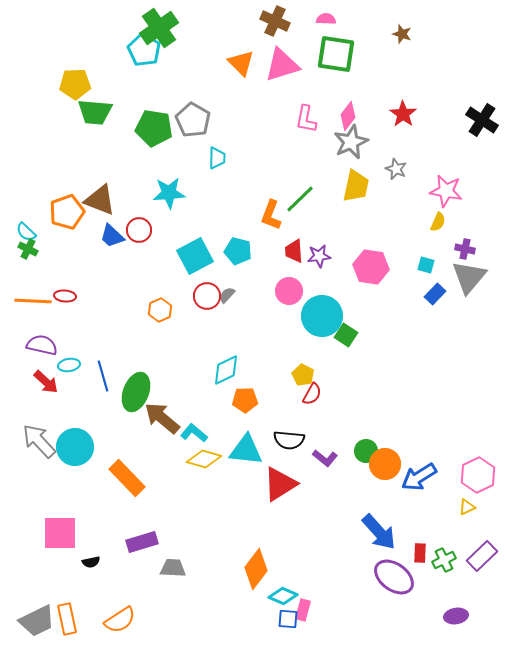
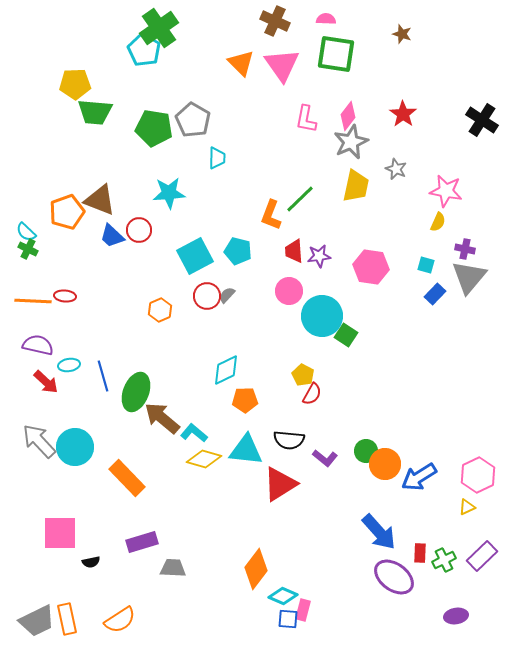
pink triangle at (282, 65): rotated 48 degrees counterclockwise
purple semicircle at (42, 345): moved 4 px left
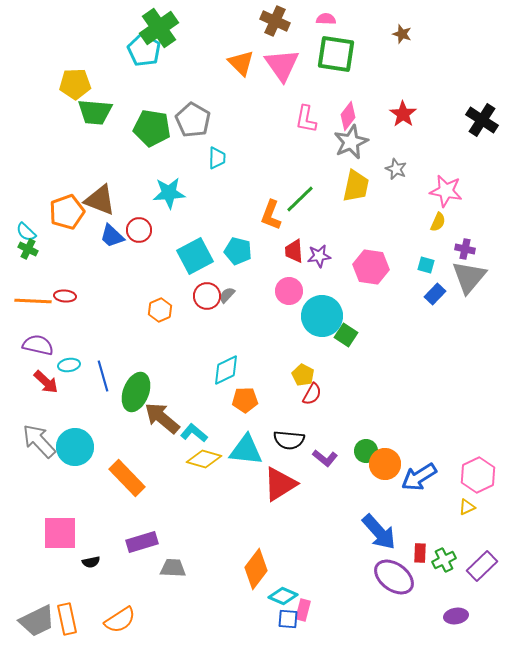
green pentagon at (154, 128): moved 2 px left
purple rectangle at (482, 556): moved 10 px down
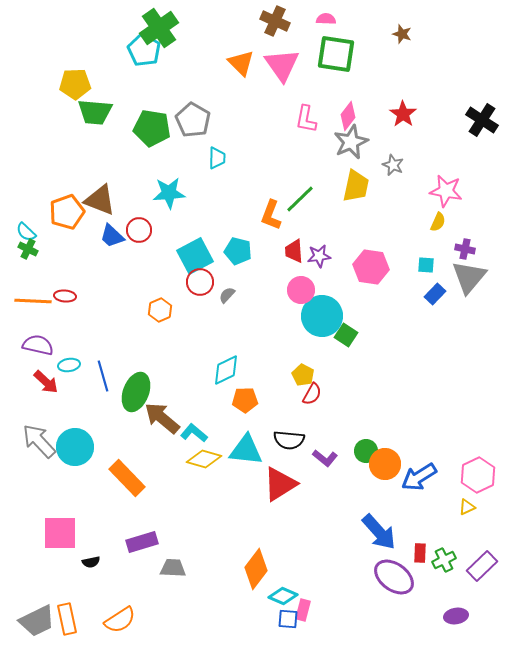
gray star at (396, 169): moved 3 px left, 4 px up
cyan square at (426, 265): rotated 12 degrees counterclockwise
pink circle at (289, 291): moved 12 px right, 1 px up
red circle at (207, 296): moved 7 px left, 14 px up
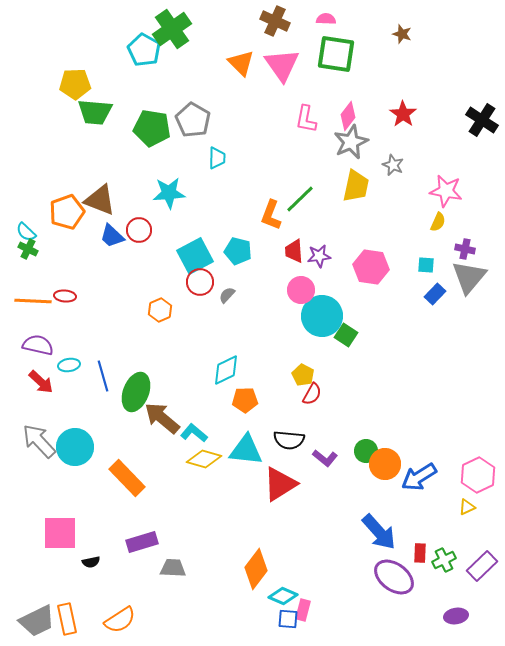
green cross at (159, 28): moved 13 px right, 1 px down
red arrow at (46, 382): moved 5 px left
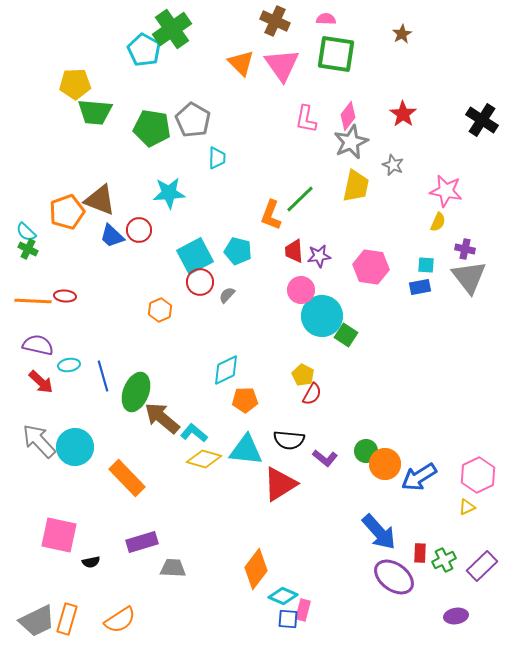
brown star at (402, 34): rotated 24 degrees clockwise
gray triangle at (469, 277): rotated 18 degrees counterclockwise
blue rectangle at (435, 294): moved 15 px left, 7 px up; rotated 35 degrees clockwise
pink square at (60, 533): moved 1 px left, 2 px down; rotated 12 degrees clockwise
orange rectangle at (67, 619): rotated 28 degrees clockwise
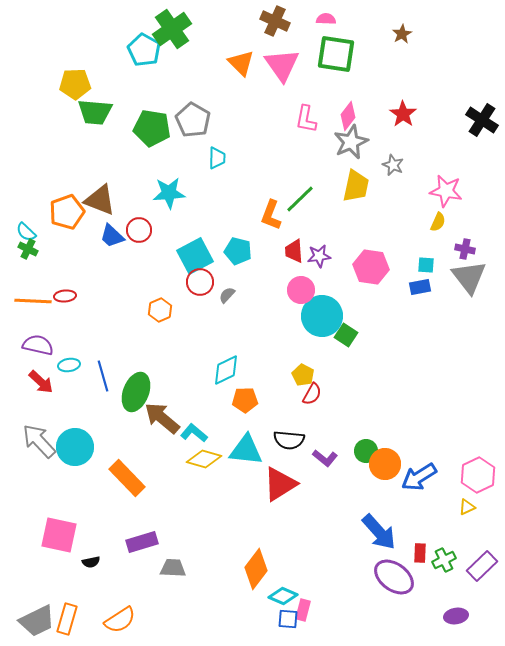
red ellipse at (65, 296): rotated 10 degrees counterclockwise
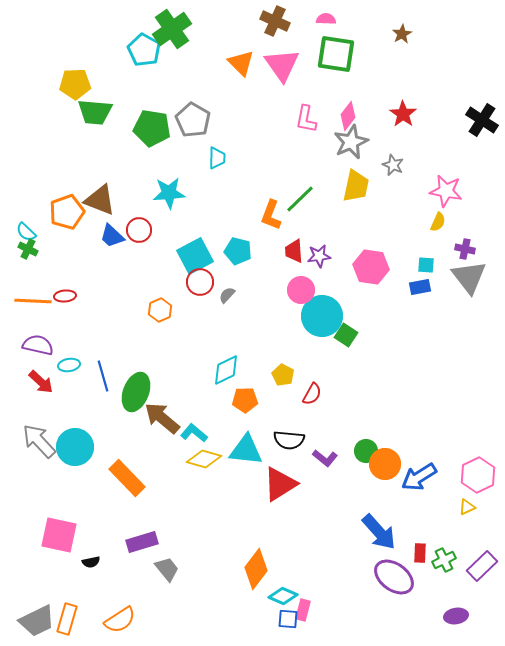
yellow pentagon at (303, 375): moved 20 px left
gray trapezoid at (173, 568): moved 6 px left, 1 px down; rotated 48 degrees clockwise
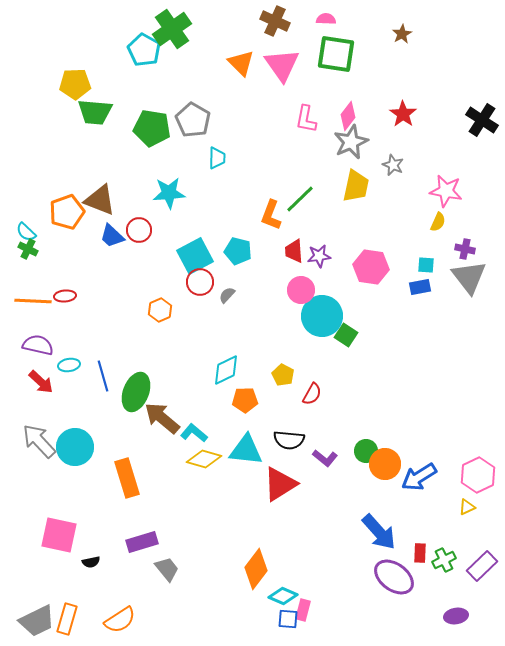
orange rectangle at (127, 478): rotated 27 degrees clockwise
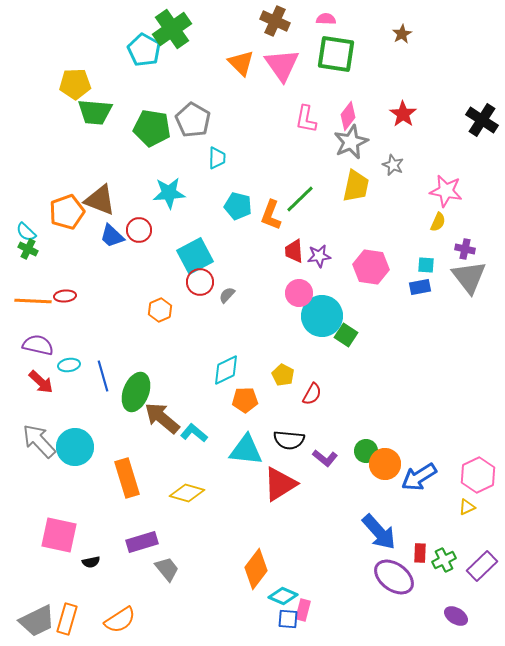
cyan pentagon at (238, 251): moved 45 px up
pink circle at (301, 290): moved 2 px left, 3 px down
yellow diamond at (204, 459): moved 17 px left, 34 px down
purple ellipse at (456, 616): rotated 40 degrees clockwise
